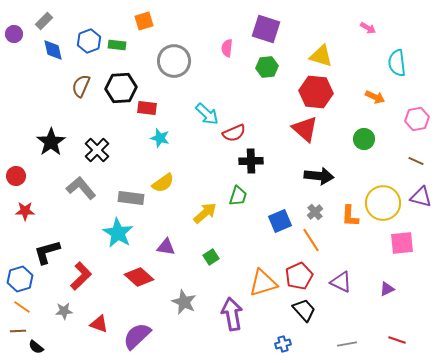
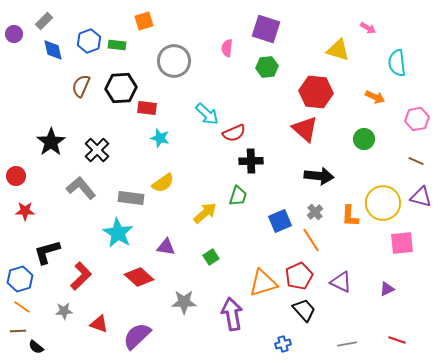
yellow triangle at (321, 56): moved 17 px right, 6 px up
gray star at (184, 302): rotated 25 degrees counterclockwise
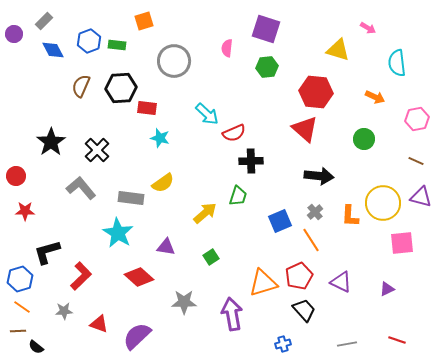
blue diamond at (53, 50): rotated 15 degrees counterclockwise
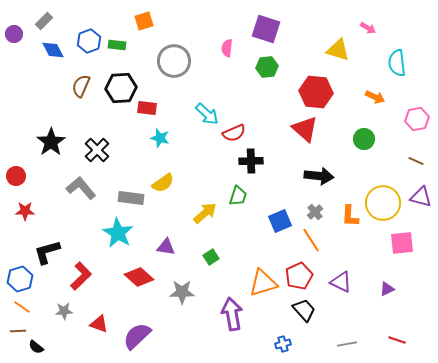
gray star at (184, 302): moved 2 px left, 10 px up
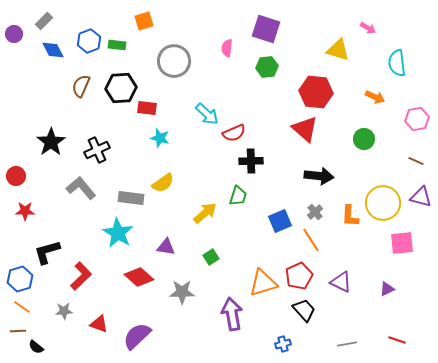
black cross at (97, 150): rotated 20 degrees clockwise
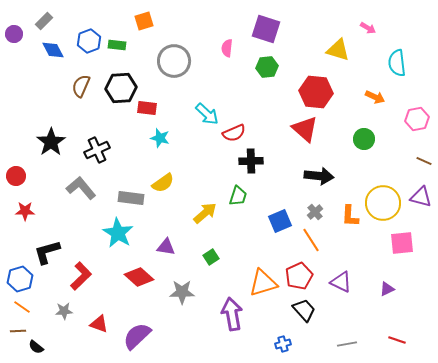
brown line at (416, 161): moved 8 px right
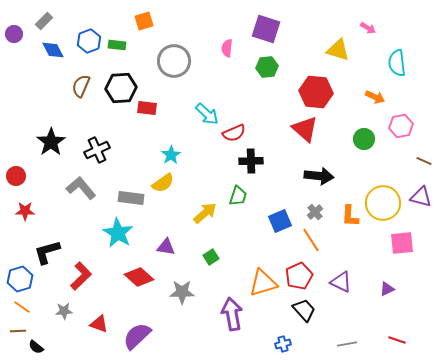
pink hexagon at (417, 119): moved 16 px left, 7 px down
cyan star at (160, 138): moved 11 px right, 17 px down; rotated 24 degrees clockwise
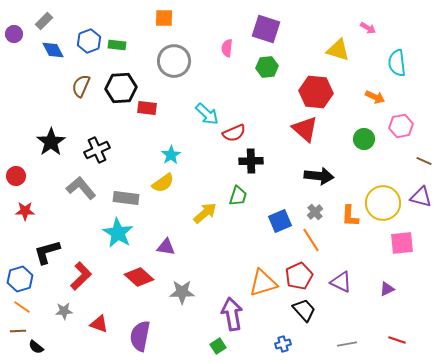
orange square at (144, 21): moved 20 px right, 3 px up; rotated 18 degrees clockwise
gray rectangle at (131, 198): moved 5 px left
green square at (211, 257): moved 7 px right, 89 px down
purple semicircle at (137, 336): moved 3 px right; rotated 36 degrees counterclockwise
